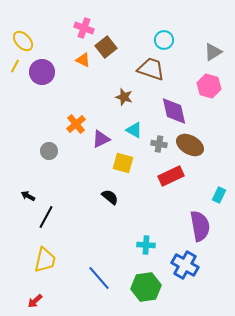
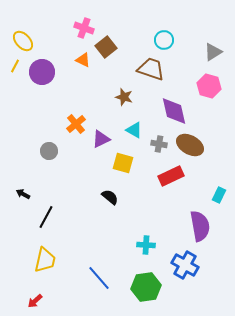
black arrow: moved 5 px left, 2 px up
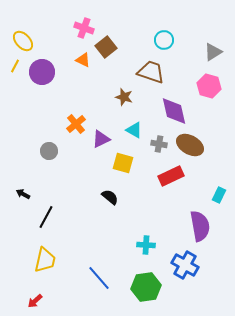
brown trapezoid: moved 3 px down
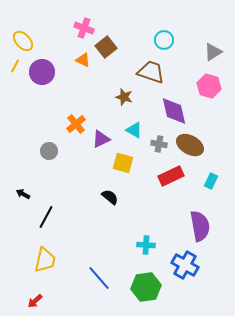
cyan rectangle: moved 8 px left, 14 px up
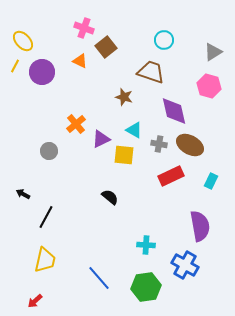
orange triangle: moved 3 px left, 1 px down
yellow square: moved 1 px right, 8 px up; rotated 10 degrees counterclockwise
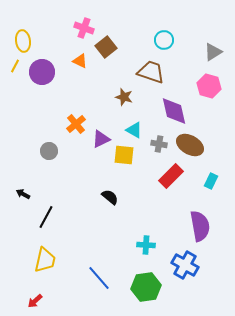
yellow ellipse: rotated 35 degrees clockwise
red rectangle: rotated 20 degrees counterclockwise
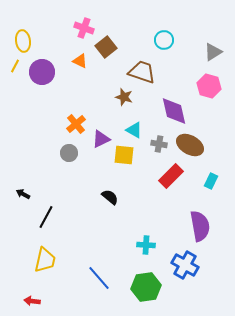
brown trapezoid: moved 9 px left
gray circle: moved 20 px right, 2 px down
red arrow: moved 3 px left; rotated 49 degrees clockwise
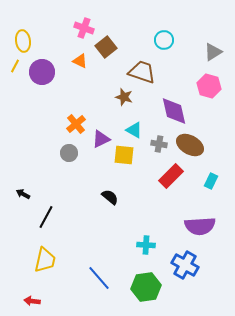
purple semicircle: rotated 96 degrees clockwise
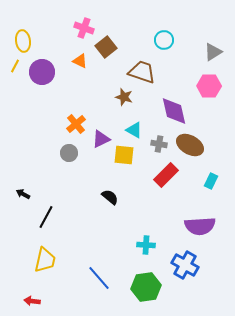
pink hexagon: rotated 15 degrees counterclockwise
red rectangle: moved 5 px left, 1 px up
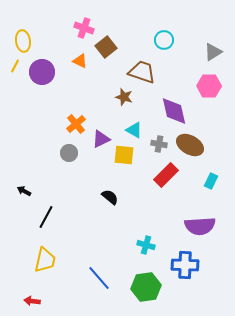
black arrow: moved 1 px right, 3 px up
cyan cross: rotated 12 degrees clockwise
blue cross: rotated 28 degrees counterclockwise
